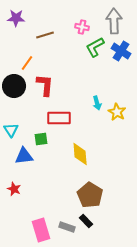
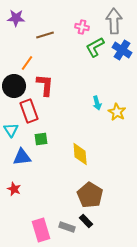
blue cross: moved 1 px right, 1 px up
red rectangle: moved 30 px left, 7 px up; rotated 70 degrees clockwise
blue triangle: moved 2 px left, 1 px down
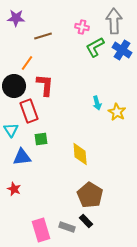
brown line: moved 2 px left, 1 px down
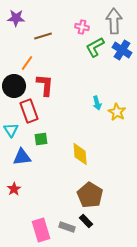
red star: rotated 16 degrees clockwise
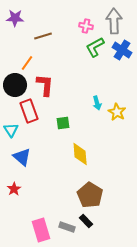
purple star: moved 1 px left
pink cross: moved 4 px right, 1 px up
black circle: moved 1 px right, 1 px up
green square: moved 22 px right, 16 px up
blue triangle: rotated 48 degrees clockwise
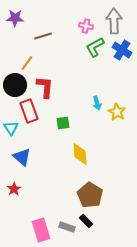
red L-shape: moved 2 px down
cyan triangle: moved 2 px up
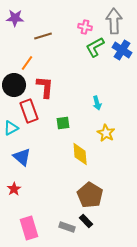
pink cross: moved 1 px left, 1 px down
black circle: moved 1 px left
yellow star: moved 11 px left, 21 px down
cyan triangle: rotated 35 degrees clockwise
pink rectangle: moved 12 px left, 2 px up
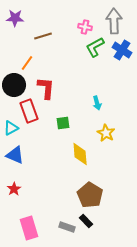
red L-shape: moved 1 px right, 1 px down
blue triangle: moved 7 px left, 2 px up; rotated 18 degrees counterclockwise
